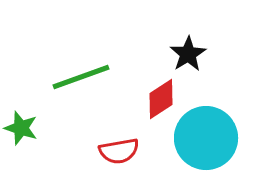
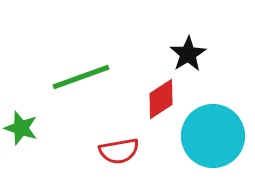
cyan circle: moved 7 px right, 2 px up
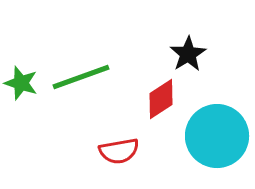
green star: moved 45 px up
cyan circle: moved 4 px right
